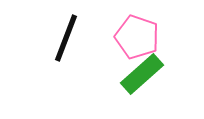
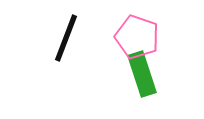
green rectangle: rotated 66 degrees counterclockwise
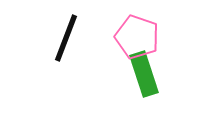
green rectangle: moved 2 px right
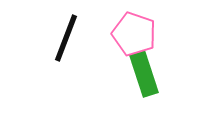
pink pentagon: moved 3 px left, 3 px up
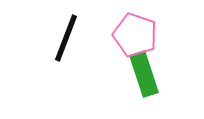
pink pentagon: moved 1 px right, 1 px down
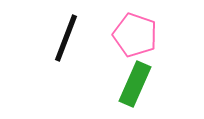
green rectangle: moved 9 px left, 10 px down; rotated 42 degrees clockwise
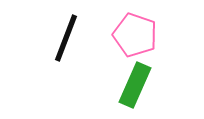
green rectangle: moved 1 px down
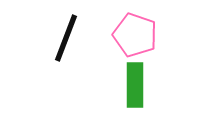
green rectangle: rotated 24 degrees counterclockwise
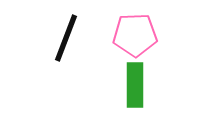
pink pentagon: rotated 21 degrees counterclockwise
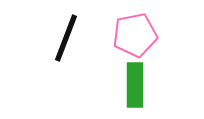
pink pentagon: rotated 9 degrees counterclockwise
